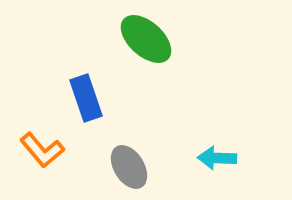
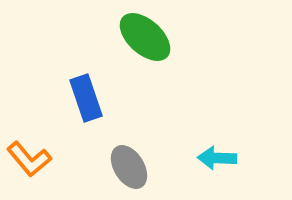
green ellipse: moved 1 px left, 2 px up
orange L-shape: moved 13 px left, 9 px down
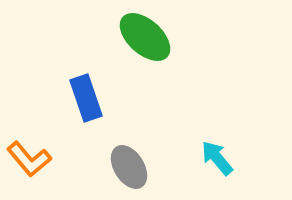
cyan arrow: rotated 48 degrees clockwise
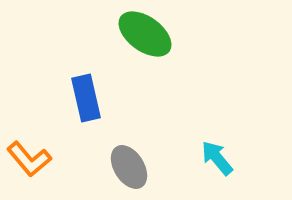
green ellipse: moved 3 px up; rotated 6 degrees counterclockwise
blue rectangle: rotated 6 degrees clockwise
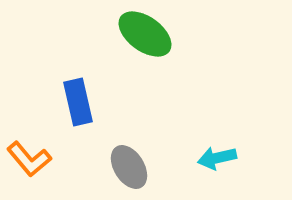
blue rectangle: moved 8 px left, 4 px down
cyan arrow: rotated 63 degrees counterclockwise
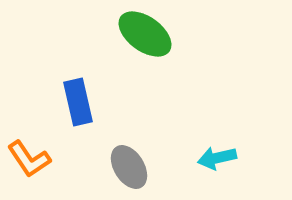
orange L-shape: rotated 6 degrees clockwise
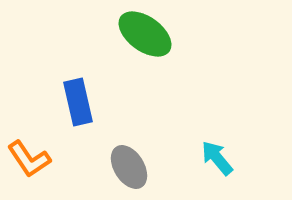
cyan arrow: rotated 63 degrees clockwise
